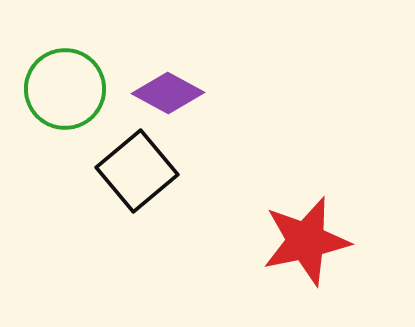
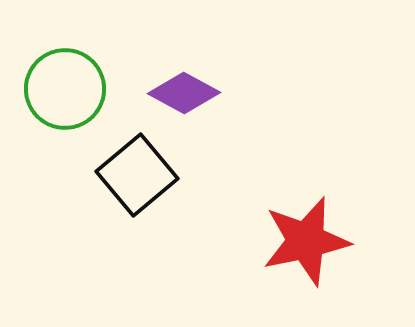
purple diamond: moved 16 px right
black square: moved 4 px down
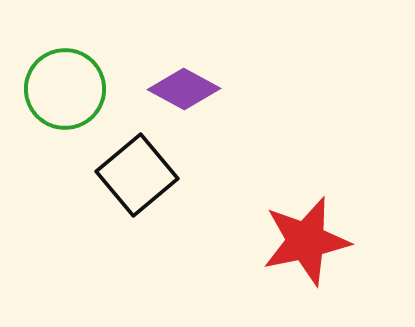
purple diamond: moved 4 px up
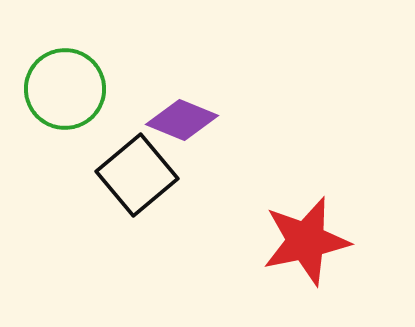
purple diamond: moved 2 px left, 31 px down; rotated 6 degrees counterclockwise
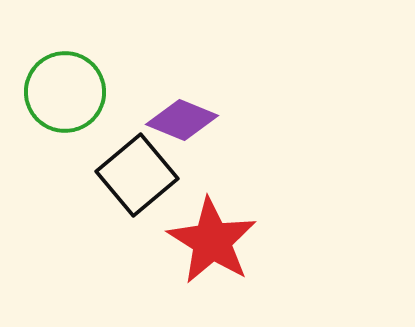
green circle: moved 3 px down
red star: moved 94 px left; rotated 28 degrees counterclockwise
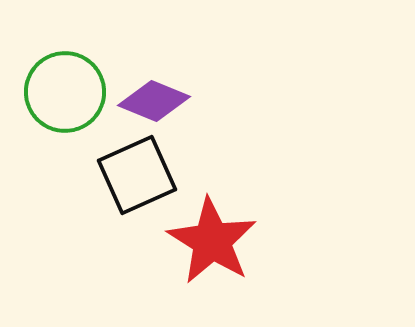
purple diamond: moved 28 px left, 19 px up
black square: rotated 16 degrees clockwise
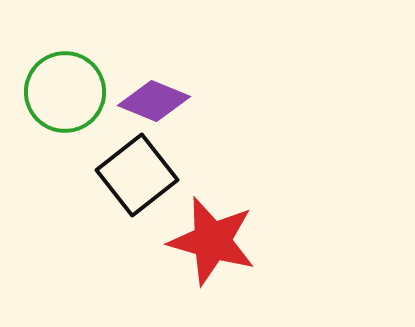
black square: rotated 14 degrees counterclockwise
red star: rotated 16 degrees counterclockwise
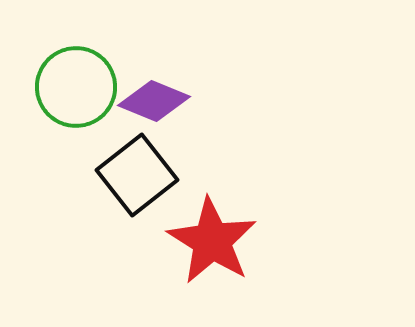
green circle: moved 11 px right, 5 px up
red star: rotated 16 degrees clockwise
